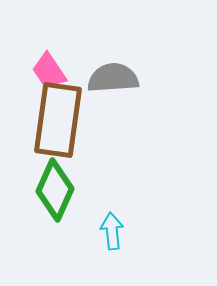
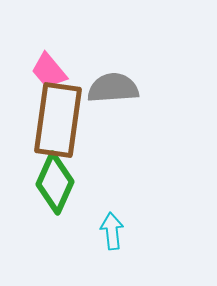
pink trapezoid: rotated 6 degrees counterclockwise
gray semicircle: moved 10 px down
green diamond: moved 7 px up
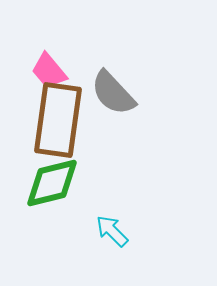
gray semicircle: moved 5 px down; rotated 129 degrees counterclockwise
green diamond: moved 3 px left; rotated 52 degrees clockwise
cyan arrow: rotated 39 degrees counterclockwise
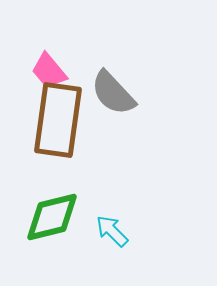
green diamond: moved 34 px down
